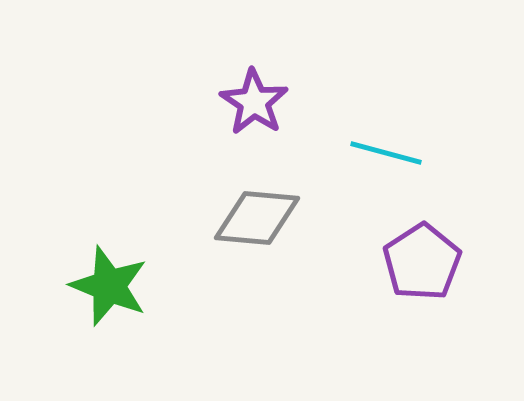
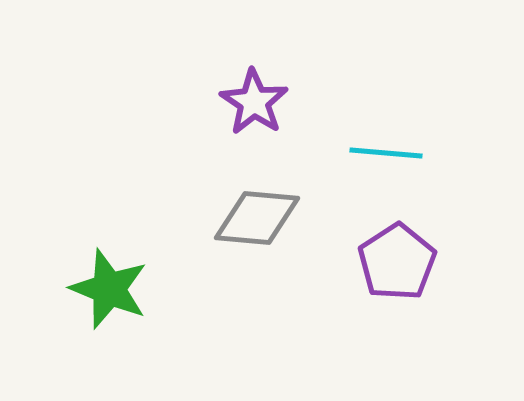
cyan line: rotated 10 degrees counterclockwise
purple pentagon: moved 25 px left
green star: moved 3 px down
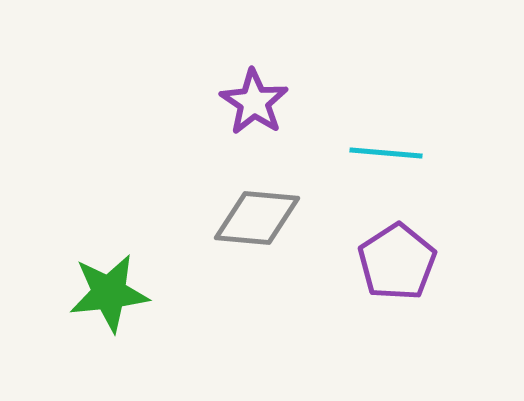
green star: moved 4 px down; rotated 28 degrees counterclockwise
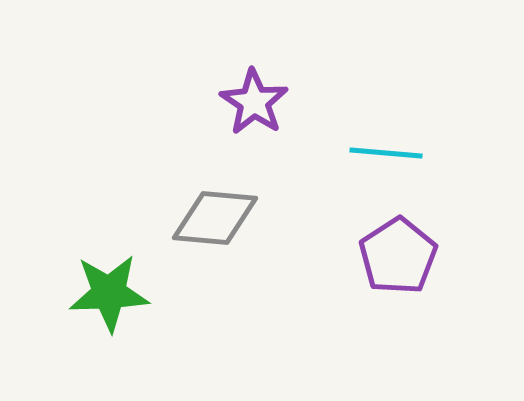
gray diamond: moved 42 px left
purple pentagon: moved 1 px right, 6 px up
green star: rotated 4 degrees clockwise
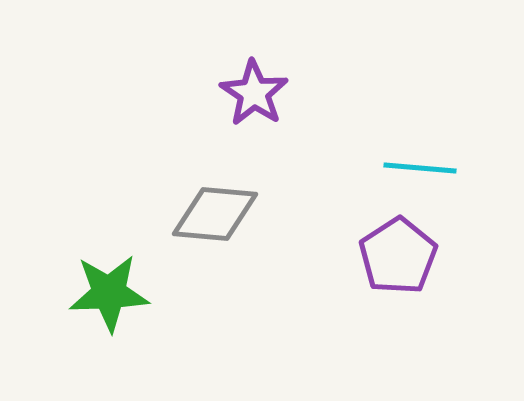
purple star: moved 9 px up
cyan line: moved 34 px right, 15 px down
gray diamond: moved 4 px up
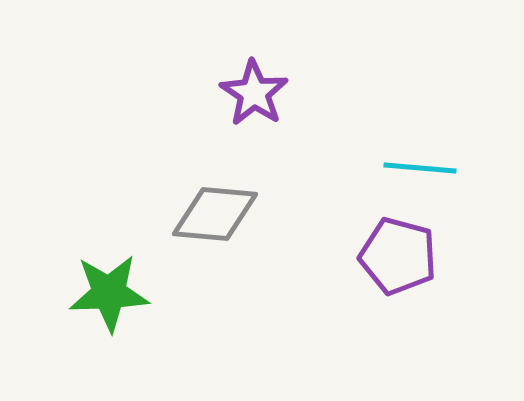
purple pentagon: rotated 24 degrees counterclockwise
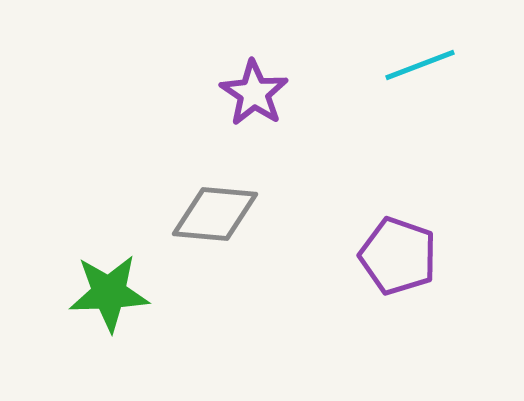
cyan line: moved 103 px up; rotated 26 degrees counterclockwise
purple pentagon: rotated 4 degrees clockwise
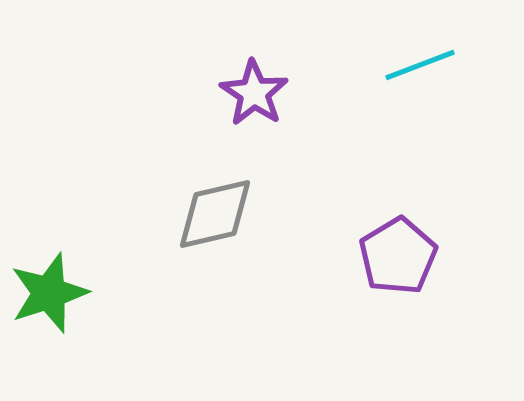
gray diamond: rotated 18 degrees counterclockwise
purple pentagon: rotated 22 degrees clockwise
green star: moved 60 px left; rotated 16 degrees counterclockwise
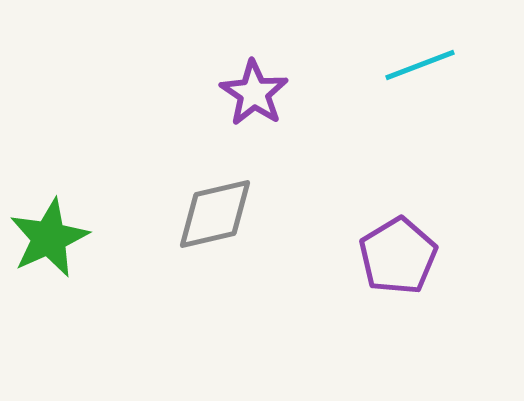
green star: moved 55 px up; rotated 6 degrees counterclockwise
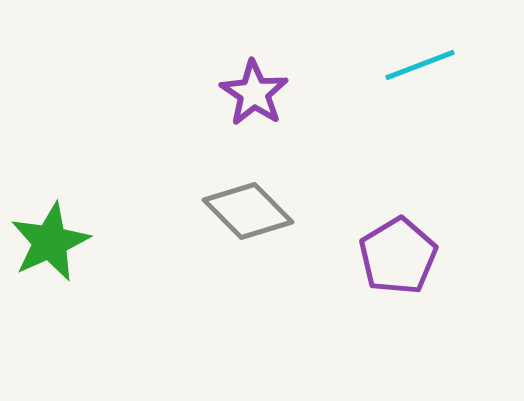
gray diamond: moved 33 px right, 3 px up; rotated 58 degrees clockwise
green star: moved 1 px right, 4 px down
